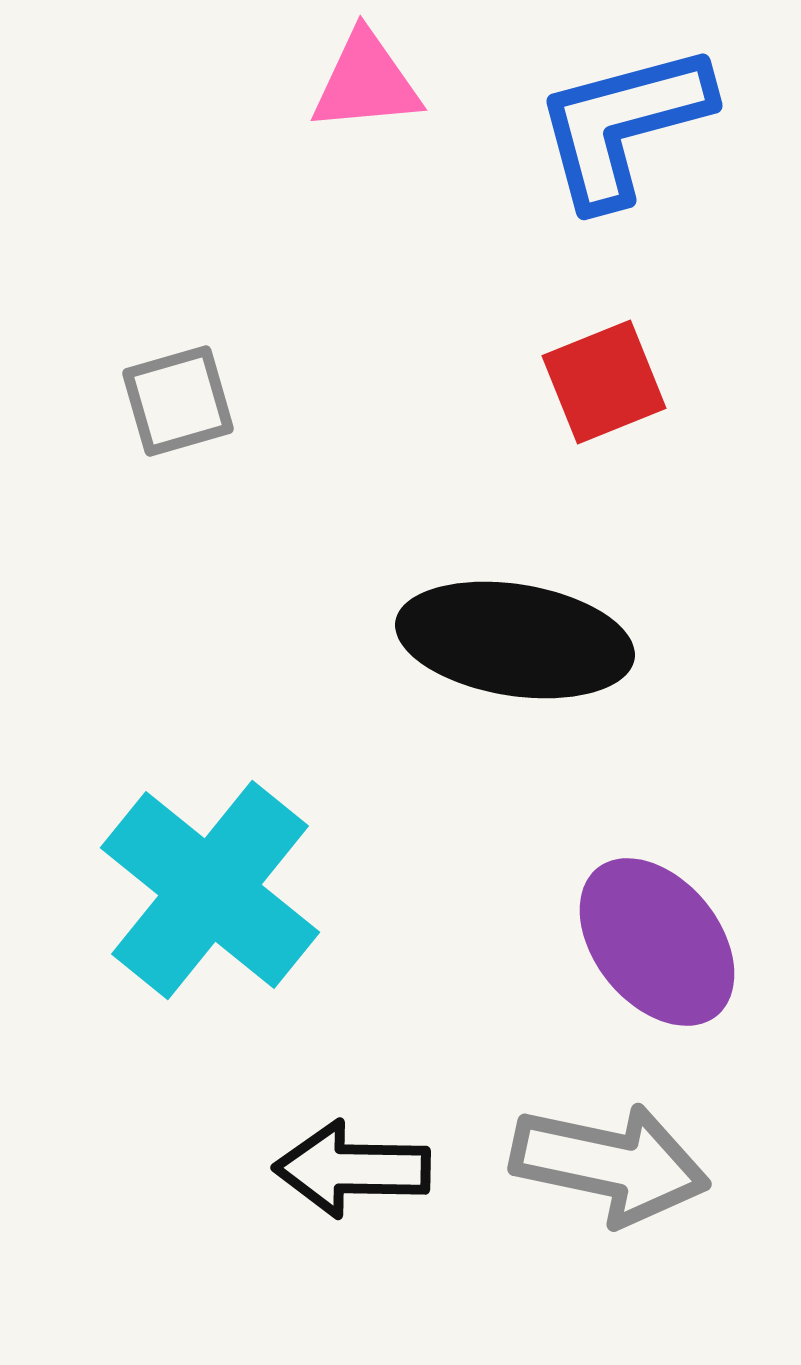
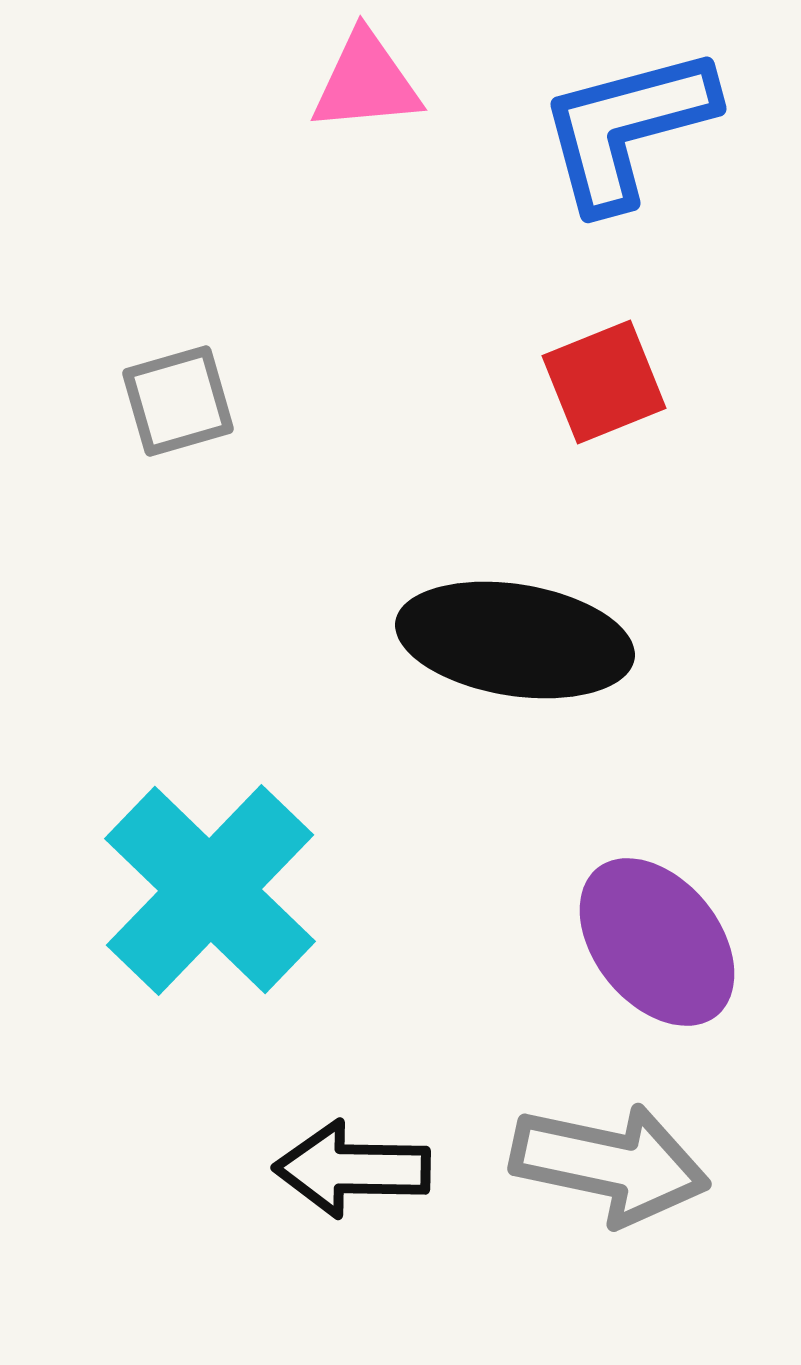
blue L-shape: moved 4 px right, 3 px down
cyan cross: rotated 5 degrees clockwise
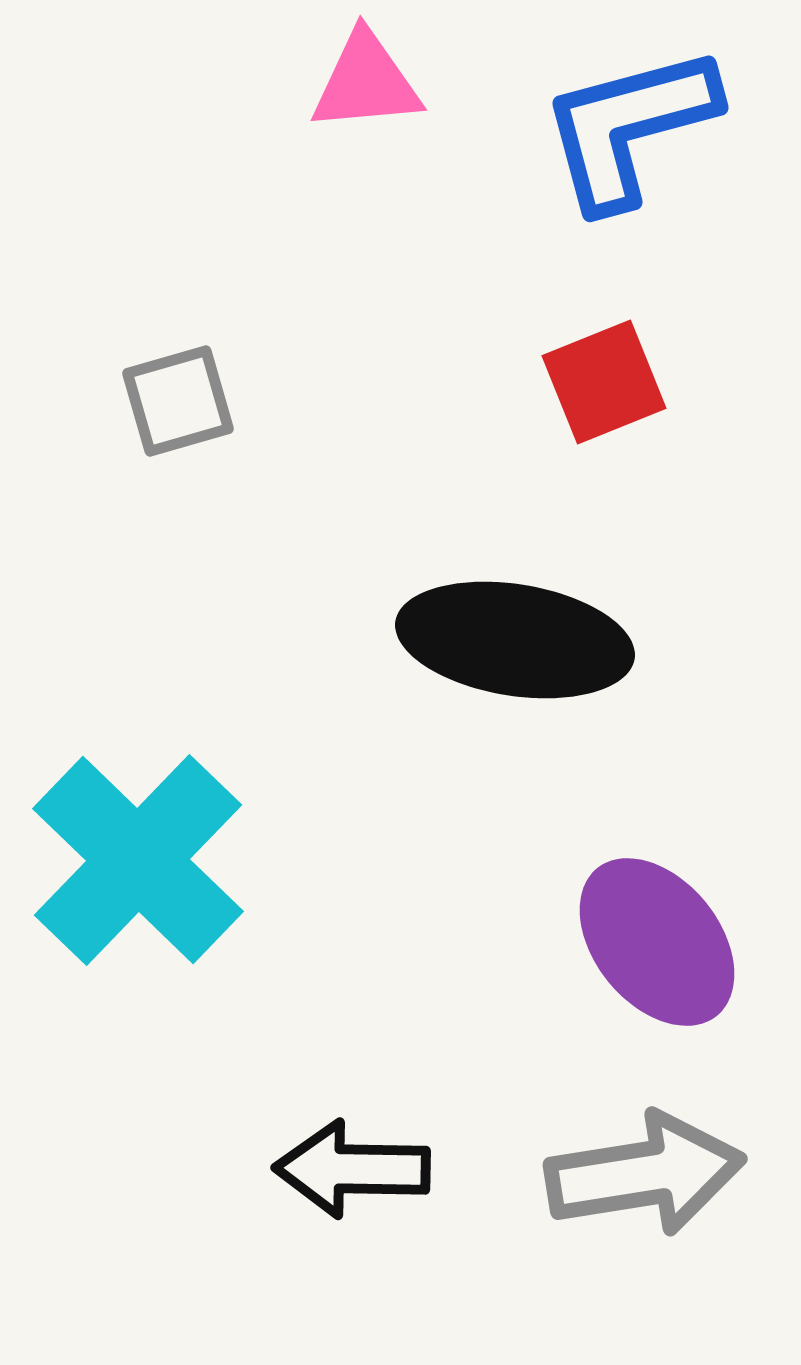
blue L-shape: moved 2 px right, 1 px up
cyan cross: moved 72 px left, 30 px up
gray arrow: moved 35 px right, 10 px down; rotated 21 degrees counterclockwise
